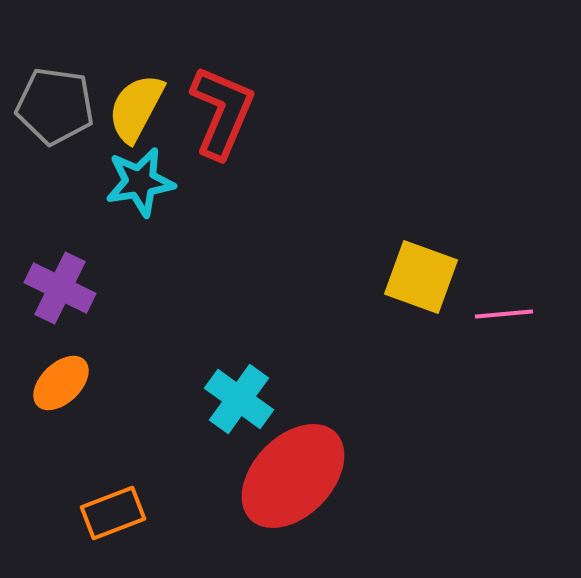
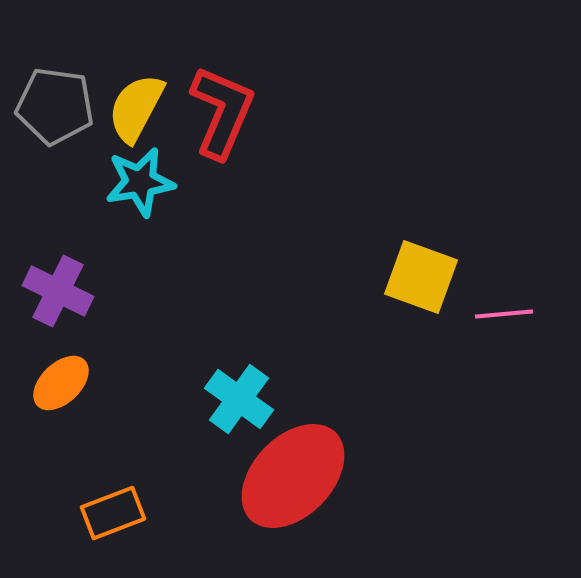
purple cross: moved 2 px left, 3 px down
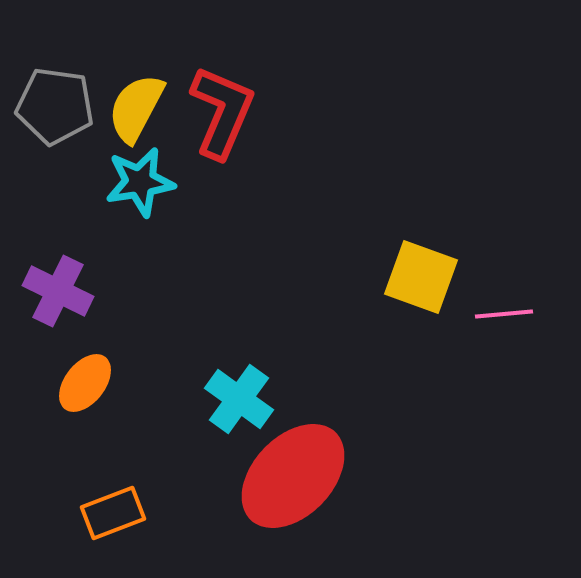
orange ellipse: moved 24 px right; rotated 8 degrees counterclockwise
